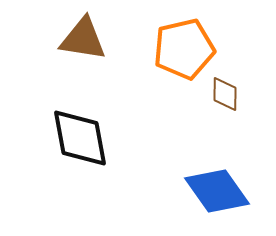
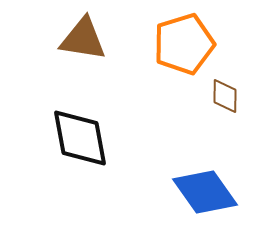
orange pentagon: moved 5 px up; rotated 4 degrees counterclockwise
brown diamond: moved 2 px down
blue diamond: moved 12 px left, 1 px down
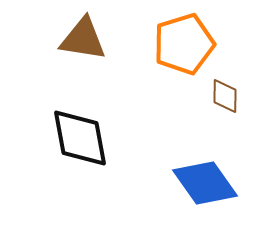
blue diamond: moved 9 px up
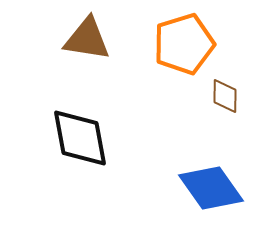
brown triangle: moved 4 px right
blue diamond: moved 6 px right, 5 px down
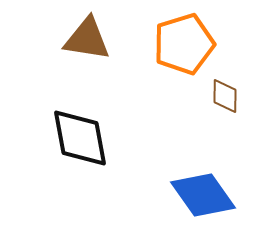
blue diamond: moved 8 px left, 7 px down
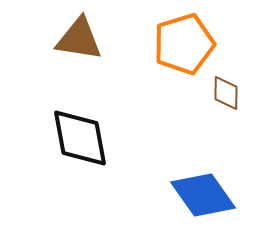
brown triangle: moved 8 px left
brown diamond: moved 1 px right, 3 px up
